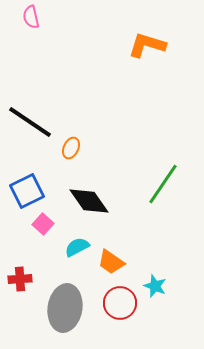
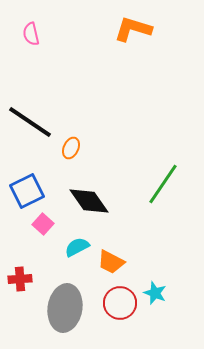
pink semicircle: moved 17 px down
orange L-shape: moved 14 px left, 16 px up
orange trapezoid: rotated 8 degrees counterclockwise
cyan star: moved 7 px down
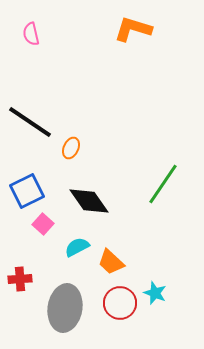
orange trapezoid: rotated 16 degrees clockwise
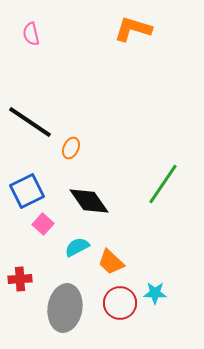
cyan star: rotated 20 degrees counterclockwise
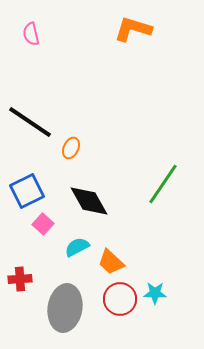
black diamond: rotated 6 degrees clockwise
red circle: moved 4 px up
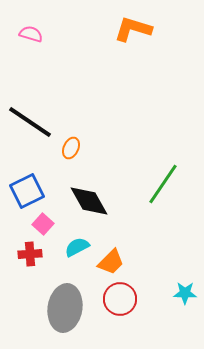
pink semicircle: rotated 120 degrees clockwise
orange trapezoid: rotated 88 degrees counterclockwise
red cross: moved 10 px right, 25 px up
cyan star: moved 30 px right
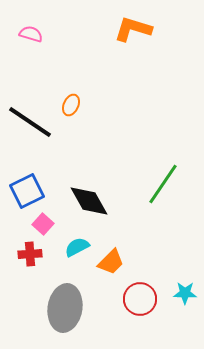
orange ellipse: moved 43 px up
red circle: moved 20 px right
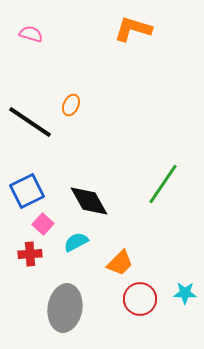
cyan semicircle: moved 1 px left, 5 px up
orange trapezoid: moved 9 px right, 1 px down
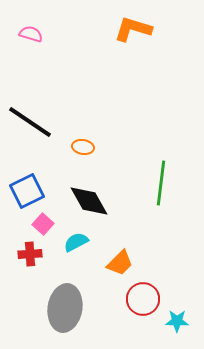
orange ellipse: moved 12 px right, 42 px down; rotated 75 degrees clockwise
green line: moved 2 px left, 1 px up; rotated 27 degrees counterclockwise
cyan star: moved 8 px left, 28 px down
red circle: moved 3 px right
